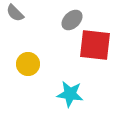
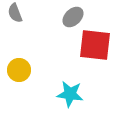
gray semicircle: rotated 24 degrees clockwise
gray ellipse: moved 1 px right, 3 px up
yellow circle: moved 9 px left, 6 px down
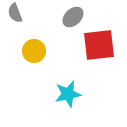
red square: moved 4 px right; rotated 12 degrees counterclockwise
yellow circle: moved 15 px right, 19 px up
cyan star: moved 2 px left; rotated 20 degrees counterclockwise
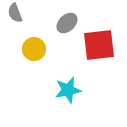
gray ellipse: moved 6 px left, 6 px down
yellow circle: moved 2 px up
cyan star: moved 4 px up
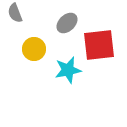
cyan star: moved 20 px up
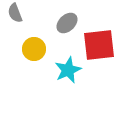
cyan star: rotated 12 degrees counterclockwise
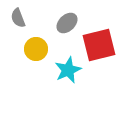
gray semicircle: moved 3 px right, 5 px down
red square: rotated 8 degrees counterclockwise
yellow circle: moved 2 px right
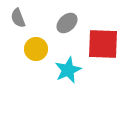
red square: moved 4 px right, 1 px up; rotated 16 degrees clockwise
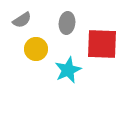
gray semicircle: moved 4 px right, 2 px down; rotated 102 degrees counterclockwise
gray ellipse: rotated 40 degrees counterclockwise
red square: moved 1 px left
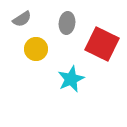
gray semicircle: moved 1 px up
red square: rotated 24 degrees clockwise
cyan star: moved 3 px right, 9 px down
